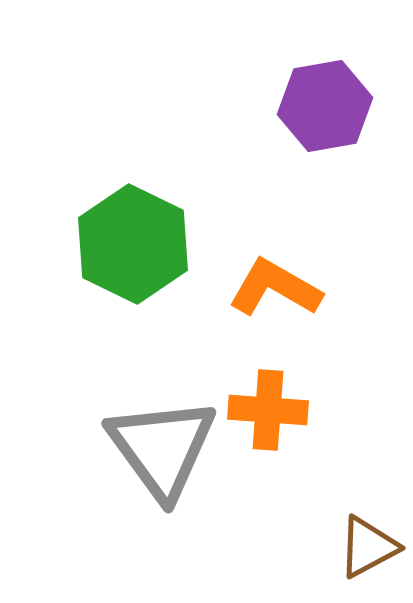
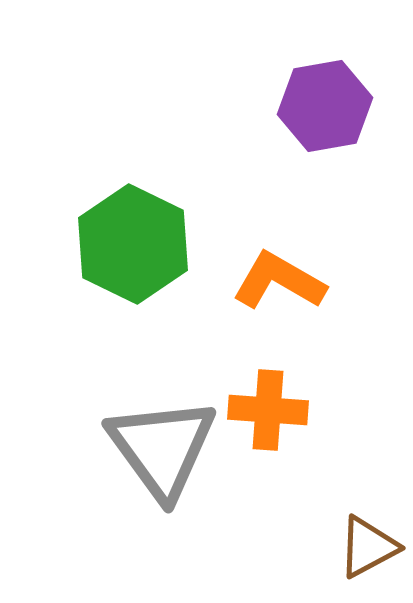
orange L-shape: moved 4 px right, 7 px up
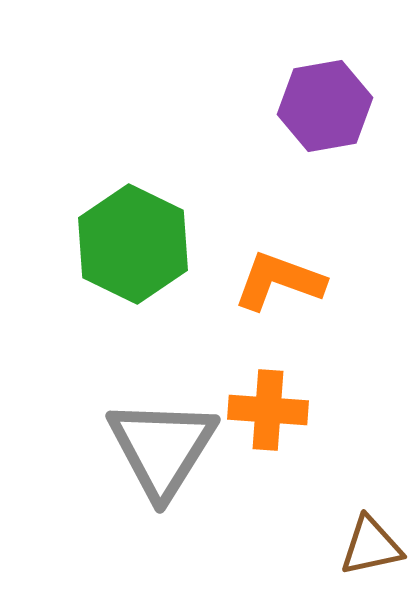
orange L-shape: rotated 10 degrees counterclockwise
gray triangle: rotated 8 degrees clockwise
brown triangle: moved 3 px right, 1 px up; rotated 16 degrees clockwise
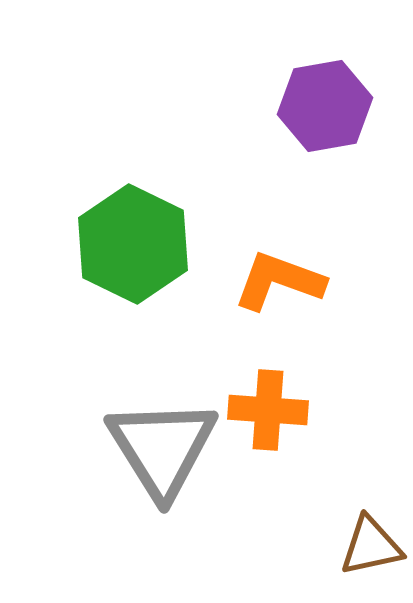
gray triangle: rotated 4 degrees counterclockwise
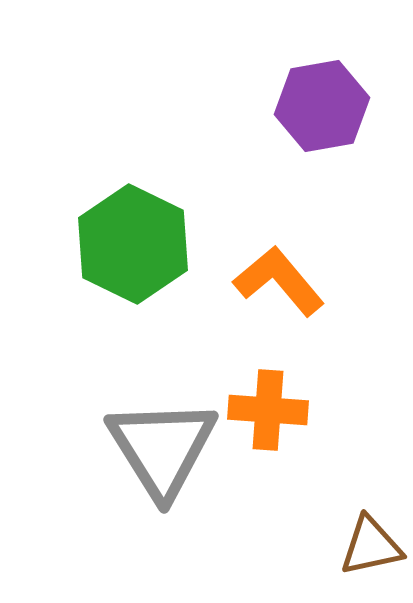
purple hexagon: moved 3 px left
orange L-shape: rotated 30 degrees clockwise
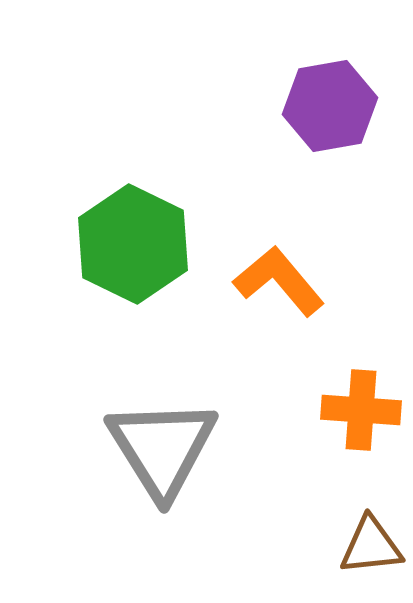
purple hexagon: moved 8 px right
orange cross: moved 93 px right
brown triangle: rotated 6 degrees clockwise
